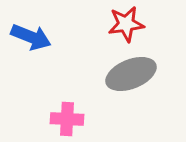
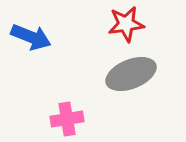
pink cross: rotated 12 degrees counterclockwise
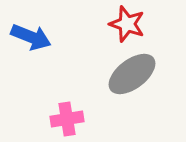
red star: moved 1 px right; rotated 27 degrees clockwise
gray ellipse: moved 1 px right; rotated 15 degrees counterclockwise
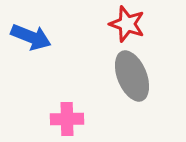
gray ellipse: moved 2 px down; rotated 75 degrees counterclockwise
pink cross: rotated 8 degrees clockwise
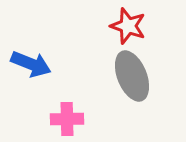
red star: moved 1 px right, 2 px down
blue arrow: moved 27 px down
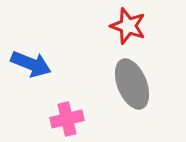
gray ellipse: moved 8 px down
pink cross: rotated 12 degrees counterclockwise
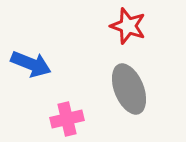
gray ellipse: moved 3 px left, 5 px down
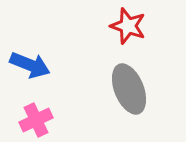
blue arrow: moved 1 px left, 1 px down
pink cross: moved 31 px left, 1 px down; rotated 12 degrees counterclockwise
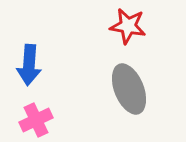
red star: rotated 9 degrees counterclockwise
blue arrow: moved 1 px left; rotated 72 degrees clockwise
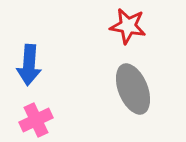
gray ellipse: moved 4 px right
